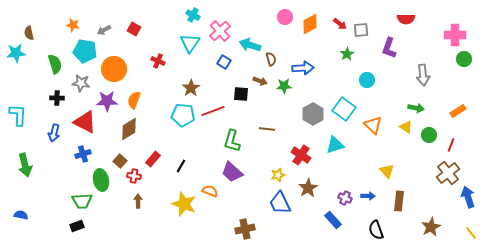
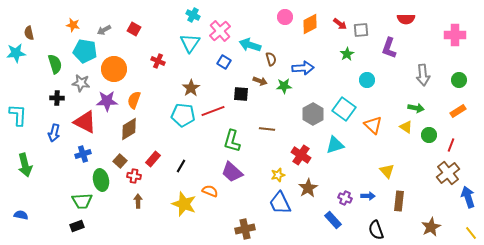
green circle at (464, 59): moved 5 px left, 21 px down
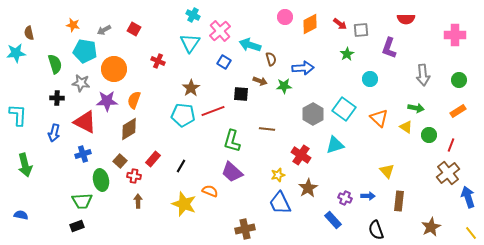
cyan circle at (367, 80): moved 3 px right, 1 px up
orange triangle at (373, 125): moved 6 px right, 7 px up
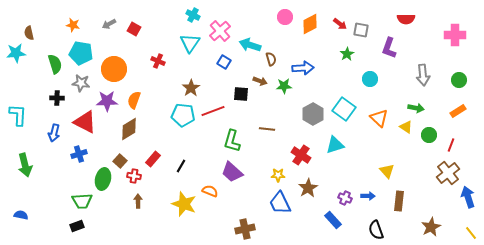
gray arrow at (104, 30): moved 5 px right, 6 px up
gray square at (361, 30): rotated 14 degrees clockwise
cyan pentagon at (85, 51): moved 4 px left, 2 px down
blue cross at (83, 154): moved 4 px left
yellow star at (278, 175): rotated 16 degrees clockwise
green ellipse at (101, 180): moved 2 px right, 1 px up; rotated 25 degrees clockwise
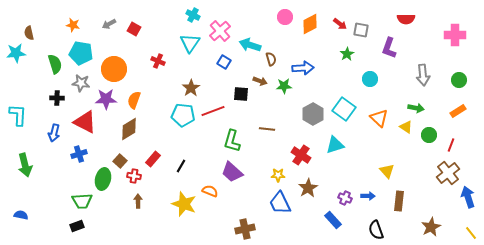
purple star at (107, 101): moved 1 px left, 2 px up
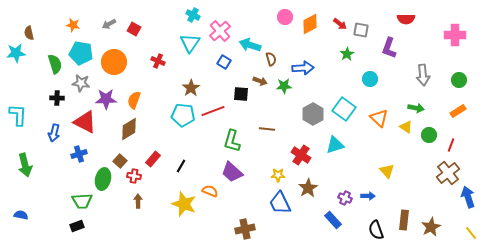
orange circle at (114, 69): moved 7 px up
brown rectangle at (399, 201): moved 5 px right, 19 px down
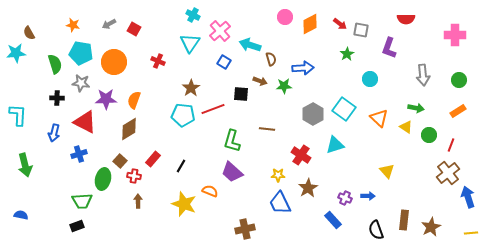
brown semicircle at (29, 33): rotated 16 degrees counterclockwise
red line at (213, 111): moved 2 px up
yellow line at (471, 233): rotated 56 degrees counterclockwise
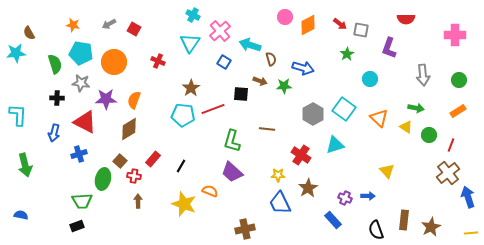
orange diamond at (310, 24): moved 2 px left, 1 px down
blue arrow at (303, 68): rotated 20 degrees clockwise
